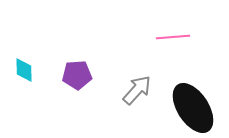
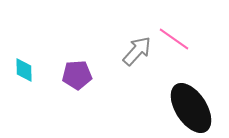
pink line: moved 1 px right, 2 px down; rotated 40 degrees clockwise
gray arrow: moved 39 px up
black ellipse: moved 2 px left
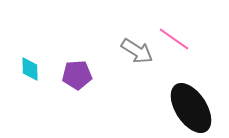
gray arrow: rotated 80 degrees clockwise
cyan diamond: moved 6 px right, 1 px up
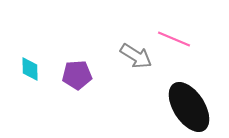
pink line: rotated 12 degrees counterclockwise
gray arrow: moved 1 px left, 5 px down
black ellipse: moved 2 px left, 1 px up
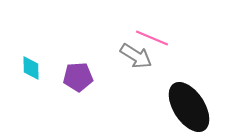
pink line: moved 22 px left, 1 px up
cyan diamond: moved 1 px right, 1 px up
purple pentagon: moved 1 px right, 2 px down
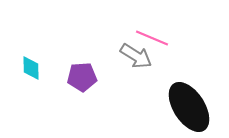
purple pentagon: moved 4 px right
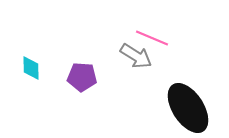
purple pentagon: rotated 8 degrees clockwise
black ellipse: moved 1 px left, 1 px down
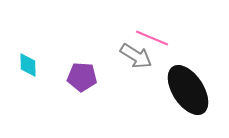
cyan diamond: moved 3 px left, 3 px up
black ellipse: moved 18 px up
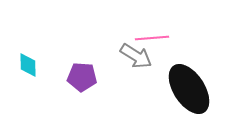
pink line: rotated 28 degrees counterclockwise
black ellipse: moved 1 px right, 1 px up
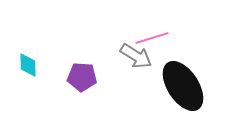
pink line: rotated 12 degrees counterclockwise
black ellipse: moved 6 px left, 3 px up
